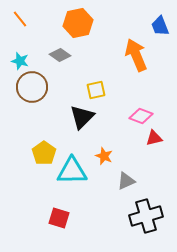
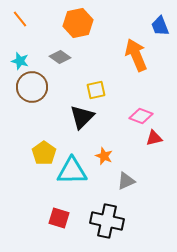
gray diamond: moved 2 px down
black cross: moved 39 px left, 5 px down; rotated 28 degrees clockwise
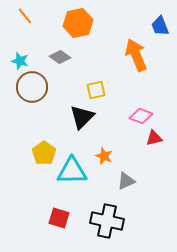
orange line: moved 5 px right, 3 px up
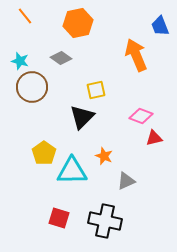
gray diamond: moved 1 px right, 1 px down
black cross: moved 2 px left
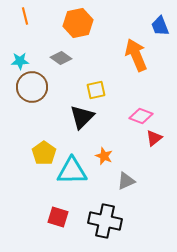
orange line: rotated 24 degrees clockwise
cyan star: rotated 18 degrees counterclockwise
red triangle: rotated 24 degrees counterclockwise
red square: moved 1 px left, 1 px up
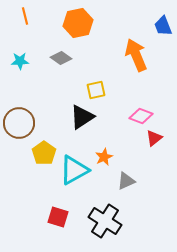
blue trapezoid: moved 3 px right
brown circle: moved 13 px left, 36 px down
black triangle: rotated 12 degrees clockwise
orange star: moved 1 px down; rotated 24 degrees clockwise
cyan triangle: moved 2 px right, 1 px up; rotated 28 degrees counterclockwise
black cross: rotated 20 degrees clockwise
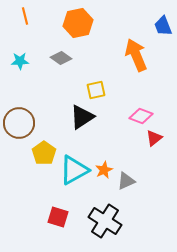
orange star: moved 13 px down
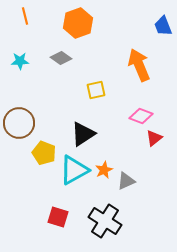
orange hexagon: rotated 8 degrees counterclockwise
orange arrow: moved 3 px right, 10 px down
black triangle: moved 1 px right, 17 px down
yellow pentagon: rotated 15 degrees counterclockwise
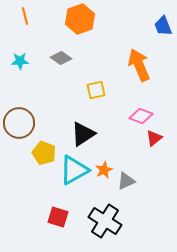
orange hexagon: moved 2 px right, 4 px up
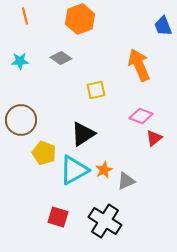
brown circle: moved 2 px right, 3 px up
